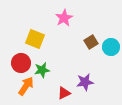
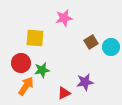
pink star: rotated 18 degrees clockwise
yellow square: moved 1 px up; rotated 18 degrees counterclockwise
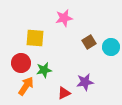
brown square: moved 2 px left
green star: moved 2 px right
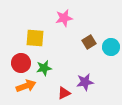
green star: moved 2 px up
orange arrow: rotated 36 degrees clockwise
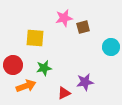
brown square: moved 6 px left, 15 px up; rotated 16 degrees clockwise
red circle: moved 8 px left, 2 px down
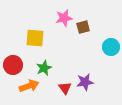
green star: rotated 14 degrees counterclockwise
orange arrow: moved 3 px right
red triangle: moved 1 px right, 5 px up; rotated 40 degrees counterclockwise
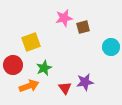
yellow square: moved 4 px left, 4 px down; rotated 24 degrees counterclockwise
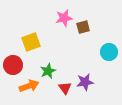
cyan circle: moved 2 px left, 5 px down
green star: moved 4 px right, 3 px down
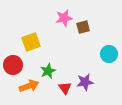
cyan circle: moved 2 px down
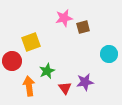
red circle: moved 1 px left, 4 px up
green star: moved 1 px left
orange arrow: rotated 78 degrees counterclockwise
